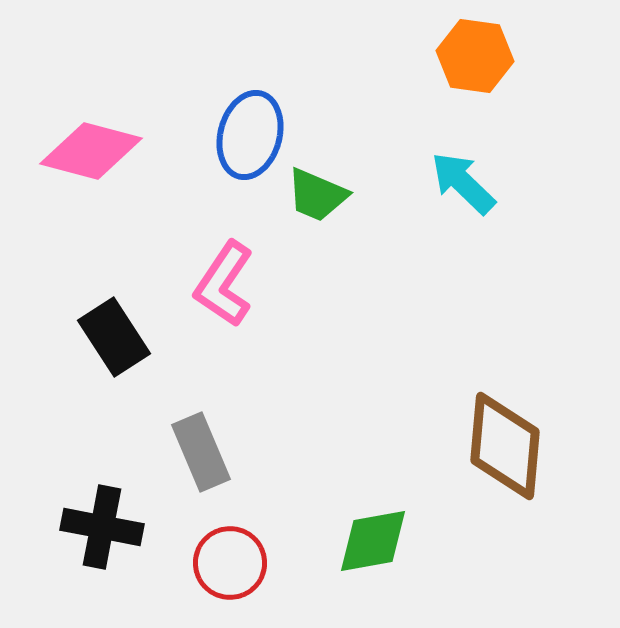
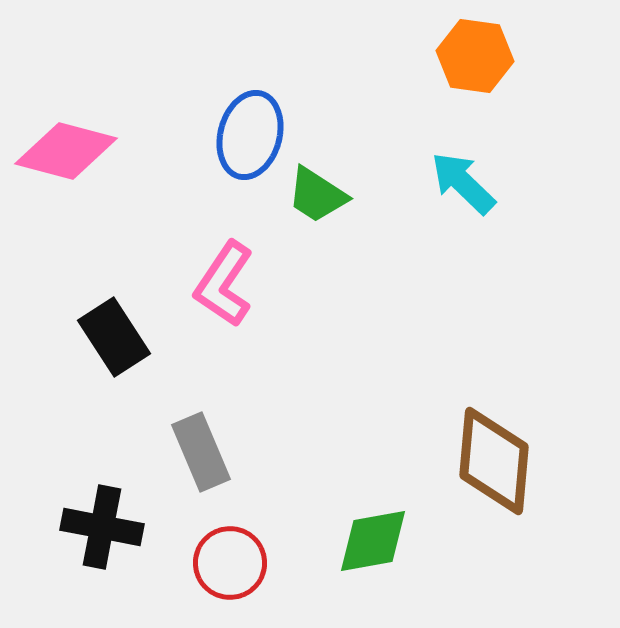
pink diamond: moved 25 px left
green trapezoid: rotated 10 degrees clockwise
brown diamond: moved 11 px left, 15 px down
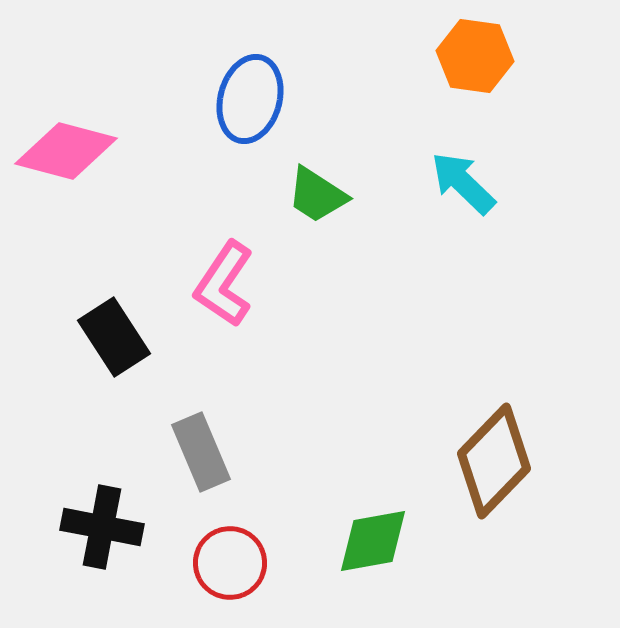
blue ellipse: moved 36 px up
brown diamond: rotated 39 degrees clockwise
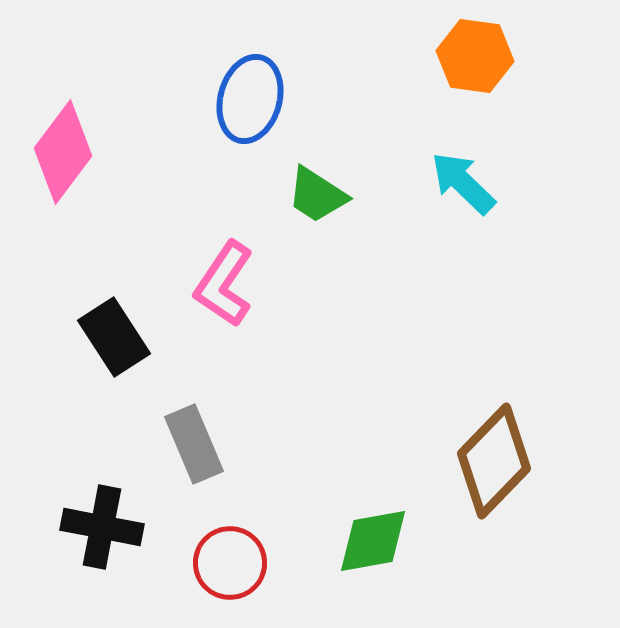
pink diamond: moved 3 px left, 1 px down; rotated 68 degrees counterclockwise
gray rectangle: moved 7 px left, 8 px up
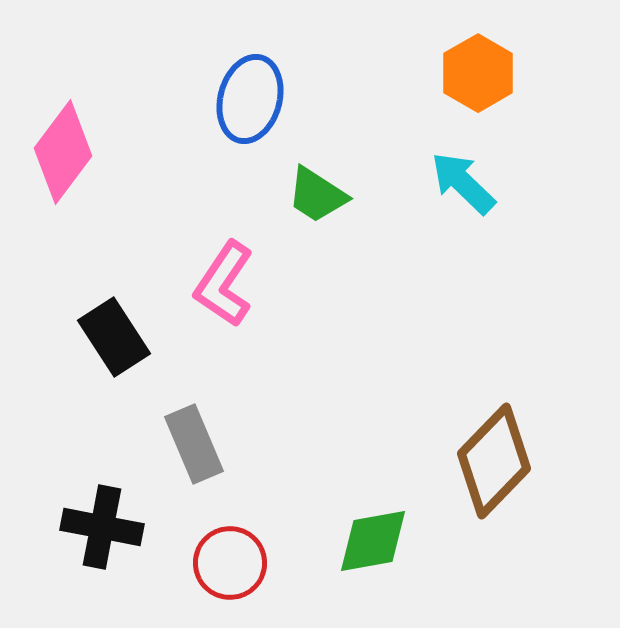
orange hexagon: moved 3 px right, 17 px down; rotated 22 degrees clockwise
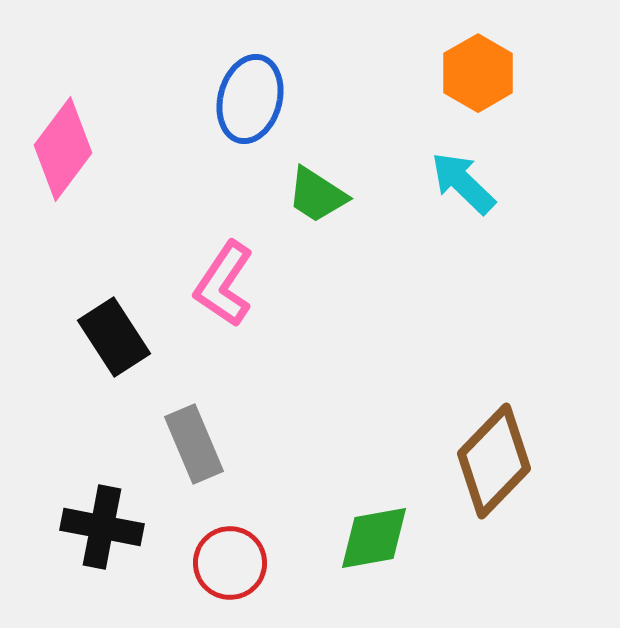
pink diamond: moved 3 px up
green diamond: moved 1 px right, 3 px up
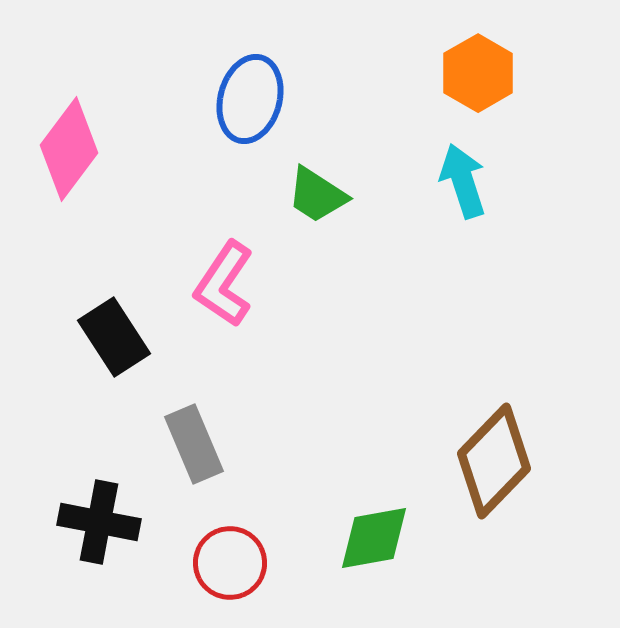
pink diamond: moved 6 px right
cyan arrow: moved 2 px up; rotated 28 degrees clockwise
black cross: moved 3 px left, 5 px up
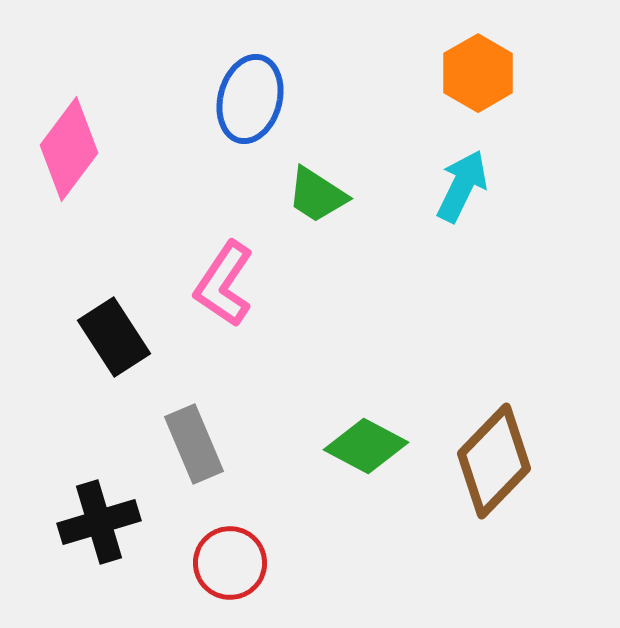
cyan arrow: moved 1 px left, 5 px down; rotated 44 degrees clockwise
black cross: rotated 28 degrees counterclockwise
green diamond: moved 8 px left, 92 px up; rotated 38 degrees clockwise
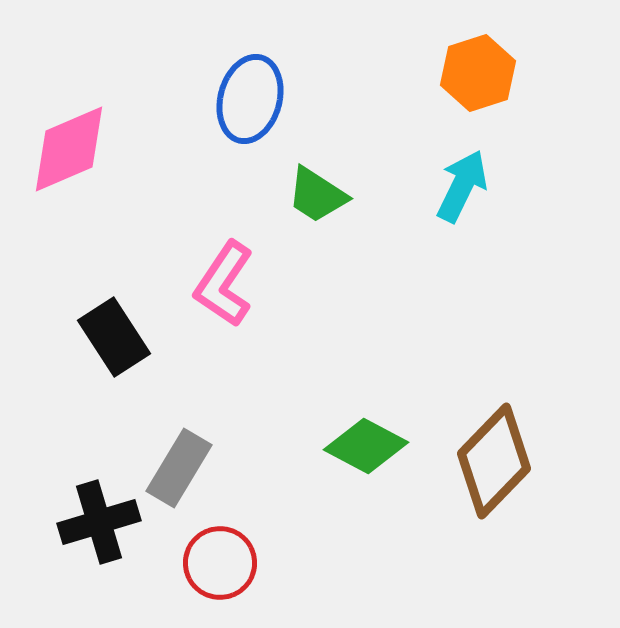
orange hexagon: rotated 12 degrees clockwise
pink diamond: rotated 30 degrees clockwise
gray rectangle: moved 15 px left, 24 px down; rotated 54 degrees clockwise
red circle: moved 10 px left
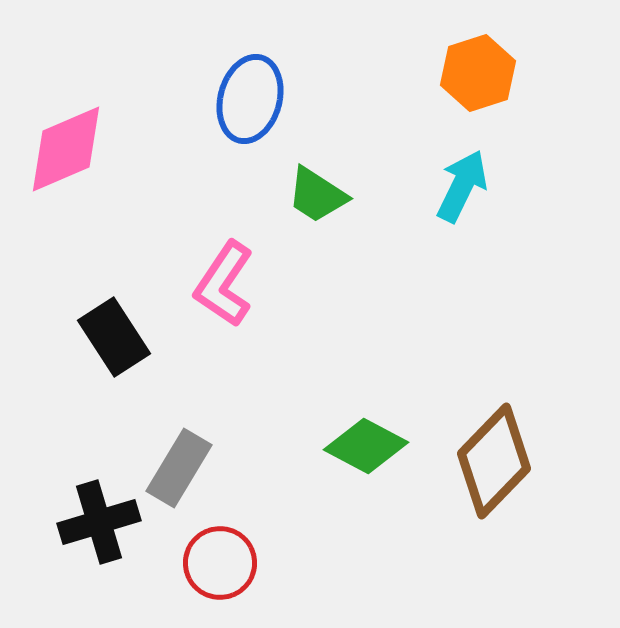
pink diamond: moved 3 px left
